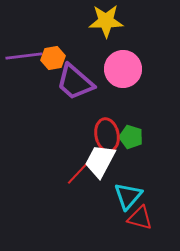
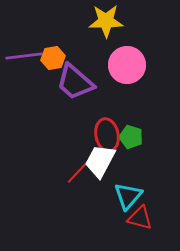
pink circle: moved 4 px right, 4 px up
red line: moved 1 px up
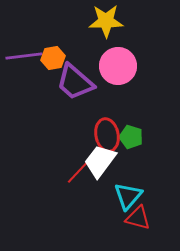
pink circle: moved 9 px left, 1 px down
white trapezoid: rotated 9 degrees clockwise
red triangle: moved 2 px left
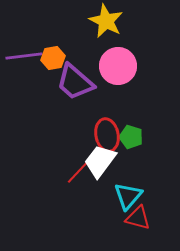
yellow star: rotated 28 degrees clockwise
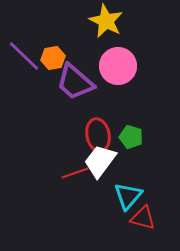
purple line: rotated 51 degrees clockwise
red ellipse: moved 9 px left
red line: moved 3 px left, 1 px down; rotated 28 degrees clockwise
red triangle: moved 5 px right
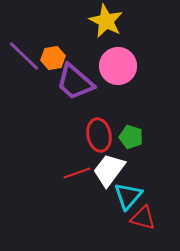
red ellipse: moved 1 px right
white trapezoid: moved 9 px right, 9 px down
red line: moved 2 px right
